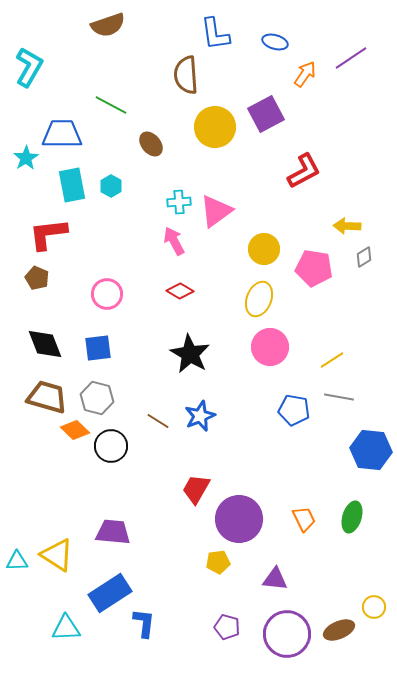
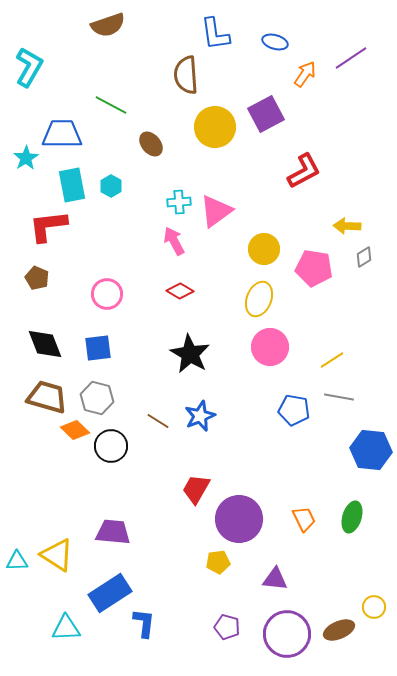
red L-shape at (48, 234): moved 8 px up
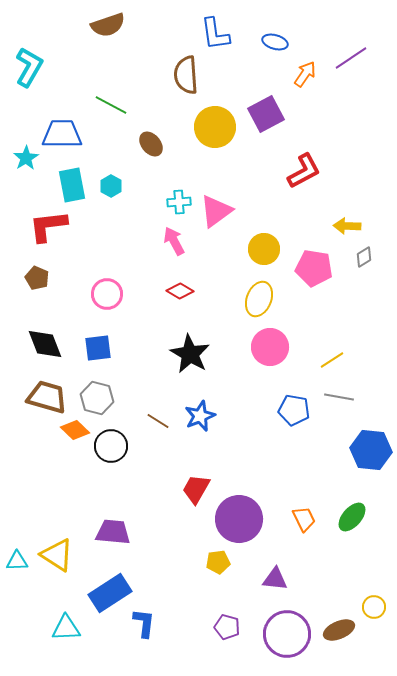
green ellipse at (352, 517): rotated 24 degrees clockwise
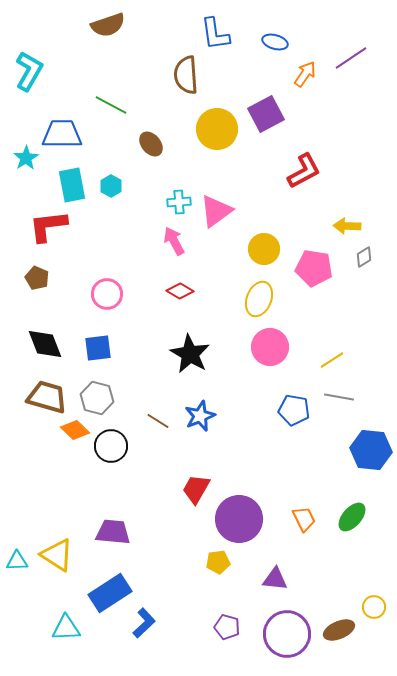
cyan L-shape at (29, 67): moved 4 px down
yellow circle at (215, 127): moved 2 px right, 2 px down
blue L-shape at (144, 623): rotated 40 degrees clockwise
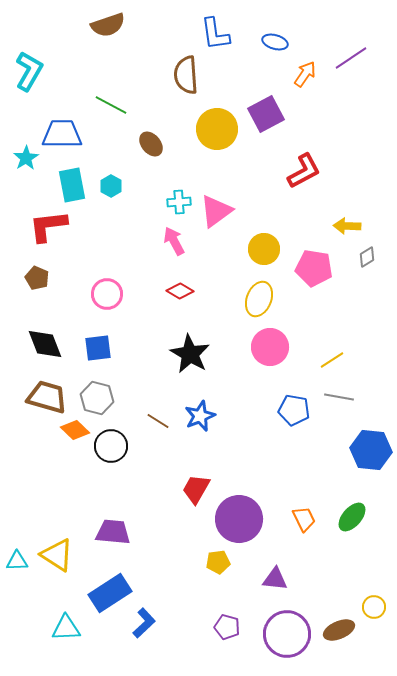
gray diamond at (364, 257): moved 3 px right
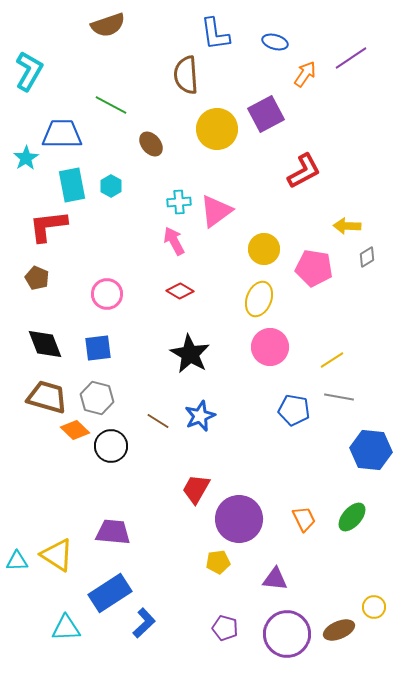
purple pentagon at (227, 627): moved 2 px left, 1 px down
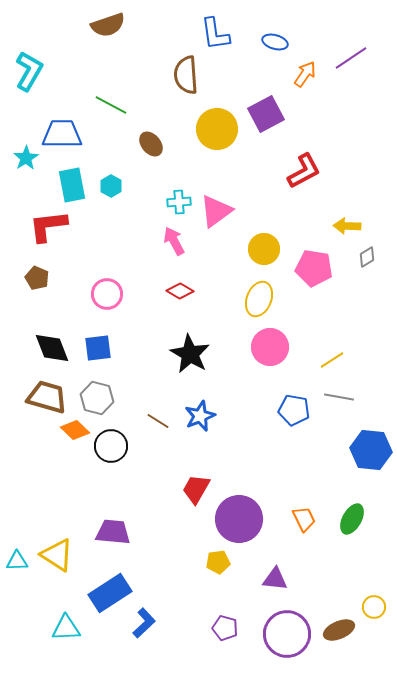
black diamond at (45, 344): moved 7 px right, 4 px down
green ellipse at (352, 517): moved 2 px down; rotated 12 degrees counterclockwise
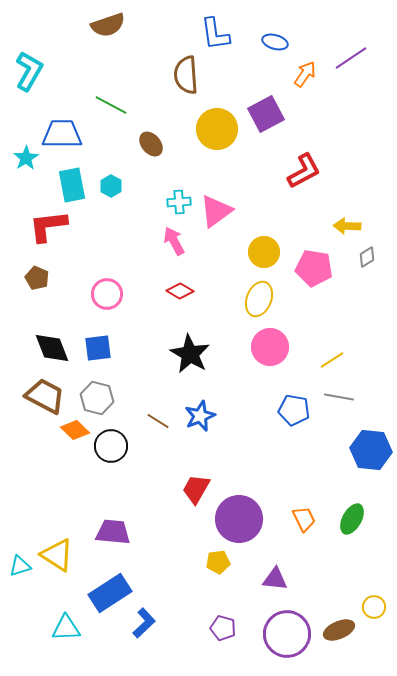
yellow circle at (264, 249): moved 3 px down
brown trapezoid at (47, 397): moved 2 px left, 1 px up; rotated 12 degrees clockwise
cyan triangle at (17, 561): moved 3 px right, 5 px down; rotated 15 degrees counterclockwise
purple pentagon at (225, 628): moved 2 px left
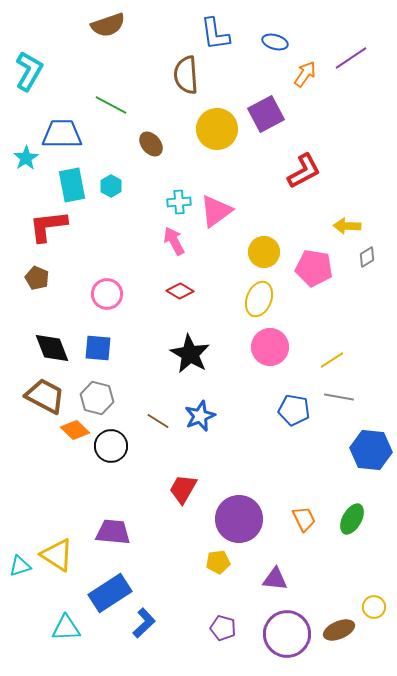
blue square at (98, 348): rotated 12 degrees clockwise
red trapezoid at (196, 489): moved 13 px left
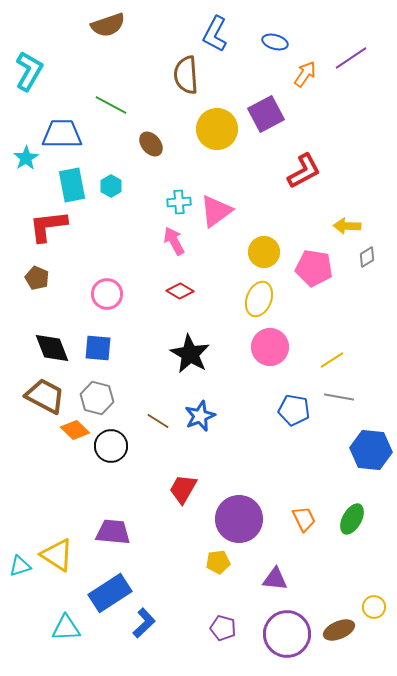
blue L-shape at (215, 34): rotated 36 degrees clockwise
